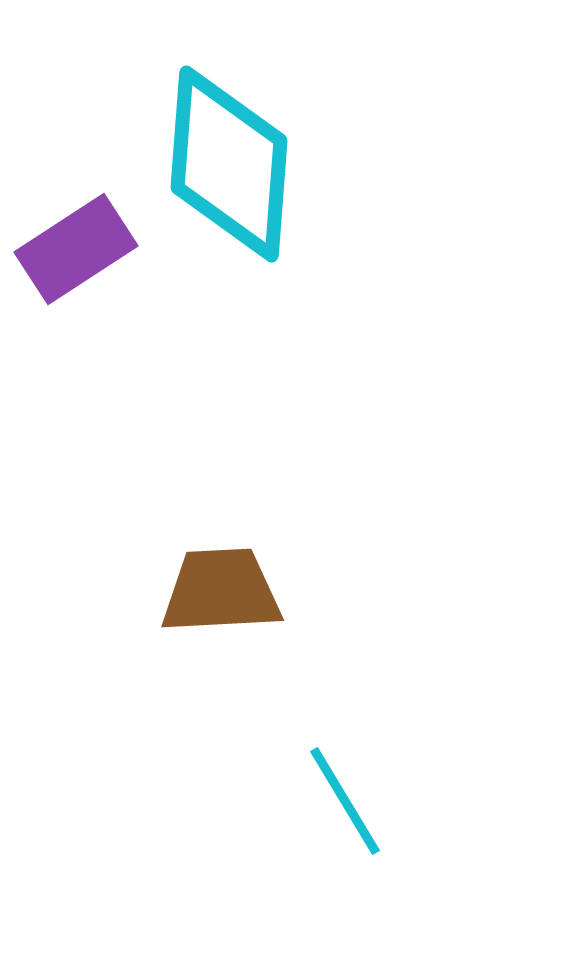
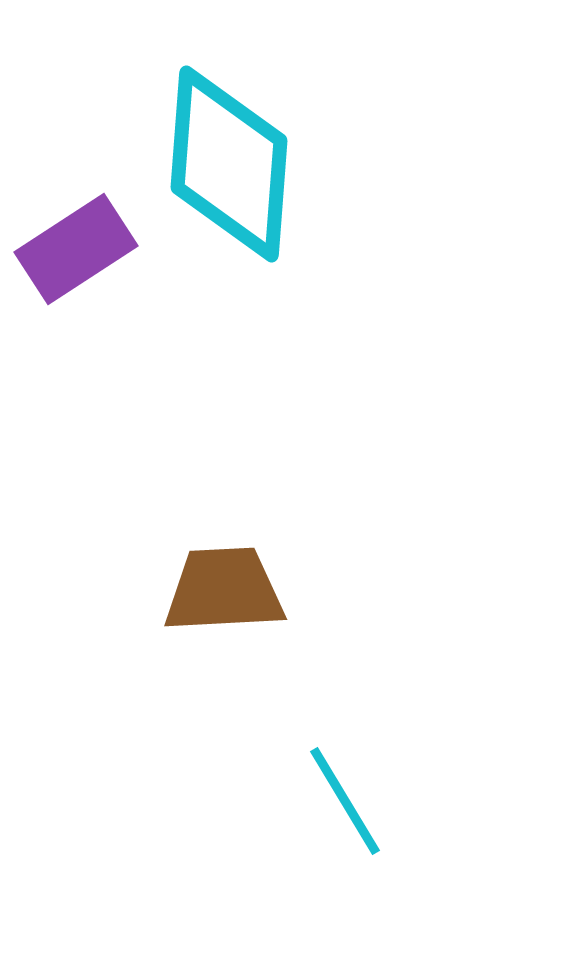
brown trapezoid: moved 3 px right, 1 px up
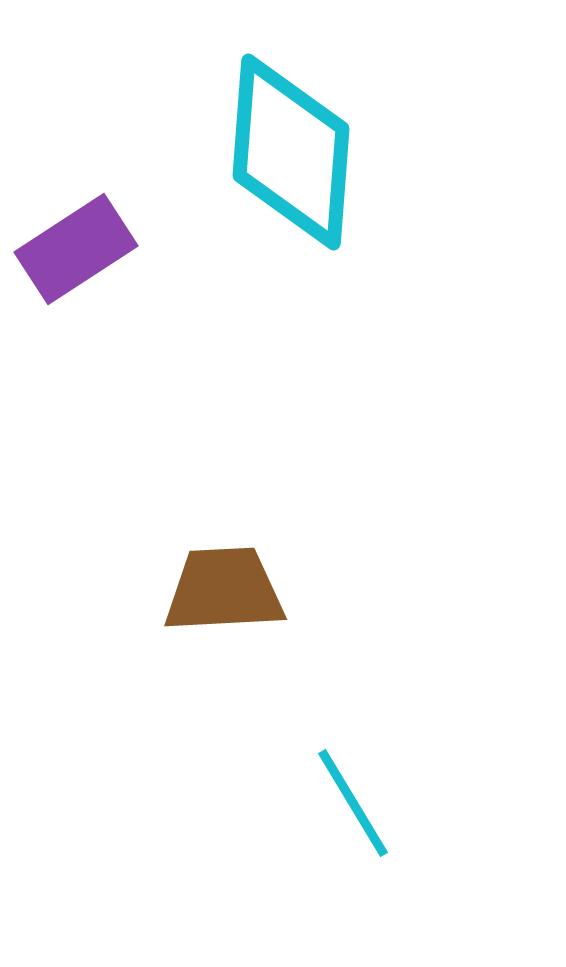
cyan diamond: moved 62 px right, 12 px up
cyan line: moved 8 px right, 2 px down
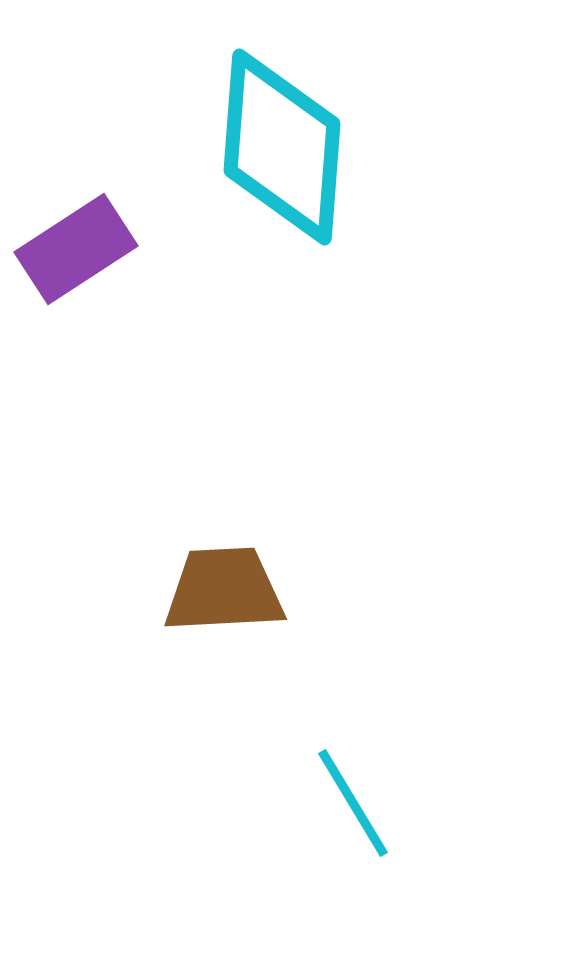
cyan diamond: moved 9 px left, 5 px up
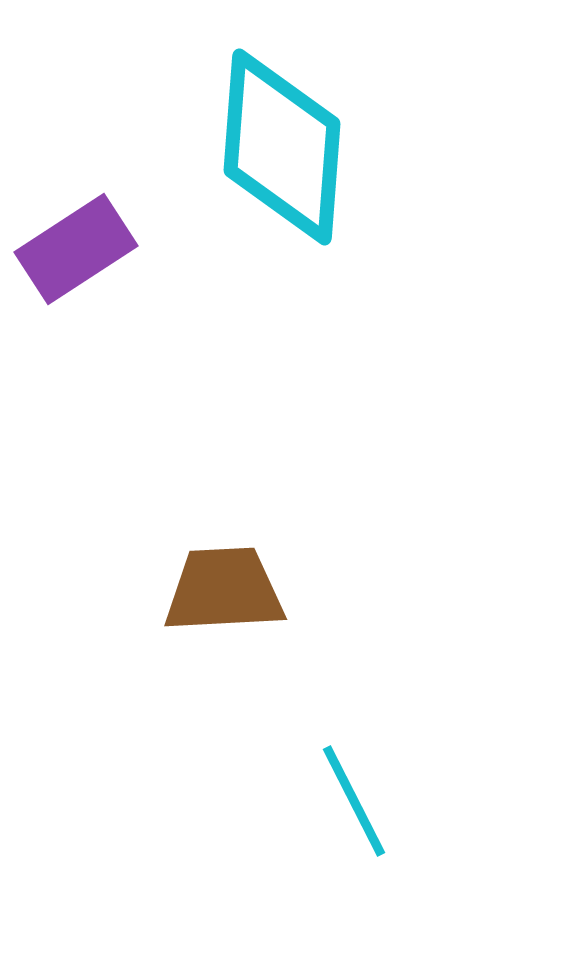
cyan line: moved 1 px right, 2 px up; rotated 4 degrees clockwise
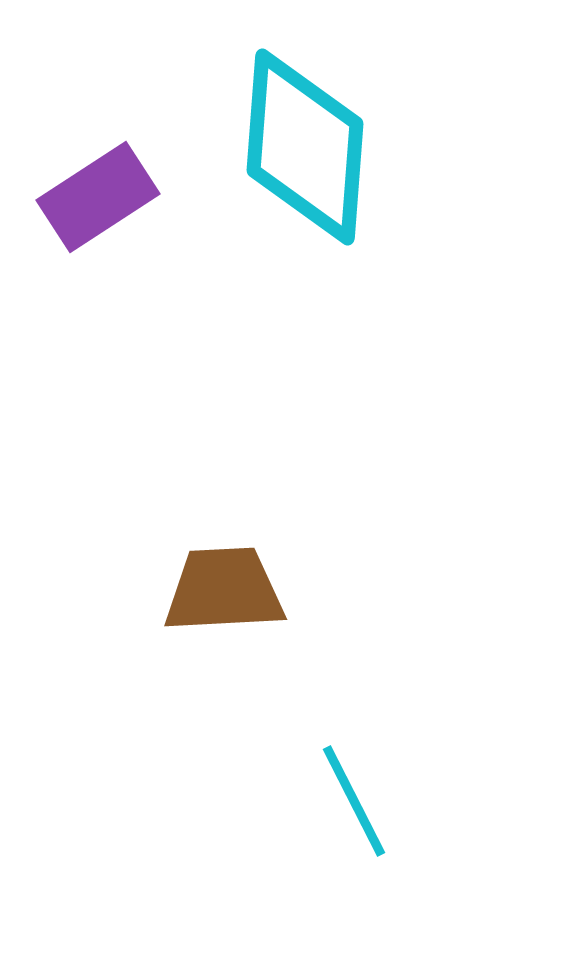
cyan diamond: moved 23 px right
purple rectangle: moved 22 px right, 52 px up
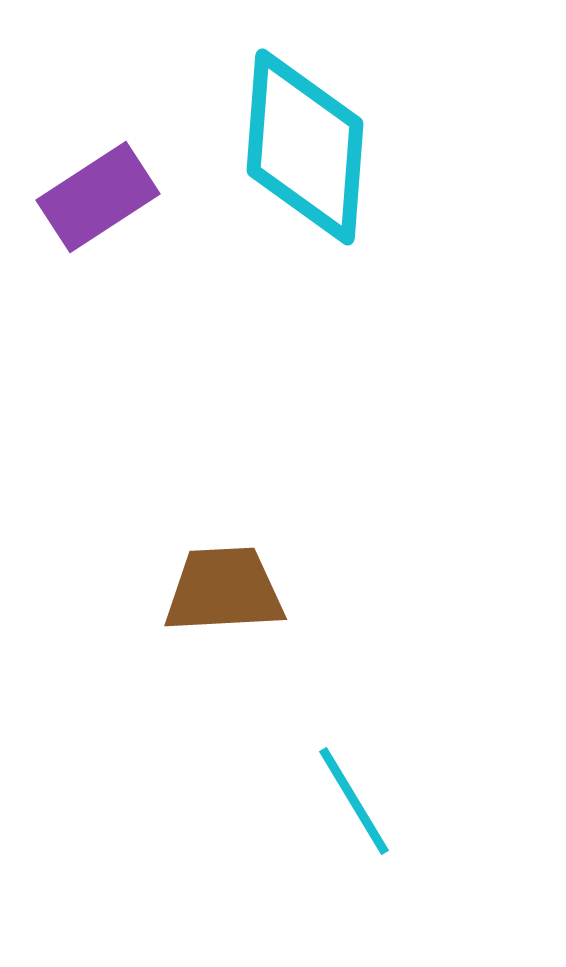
cyan line: rotated 4 degrees counterclockwise
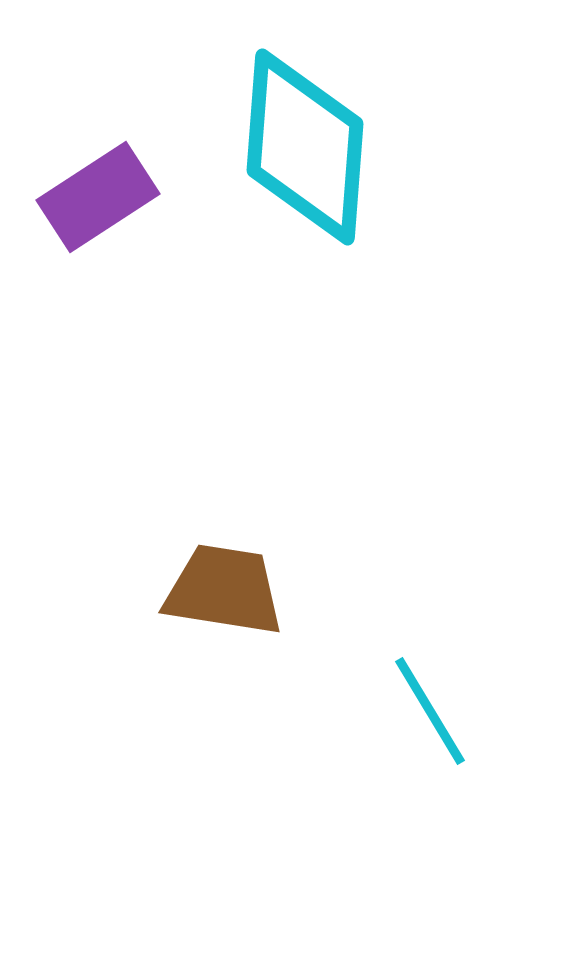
brown trapezoid: rotated 12 degrees clockwise
cyan line: moved 76 px right, 90 px up
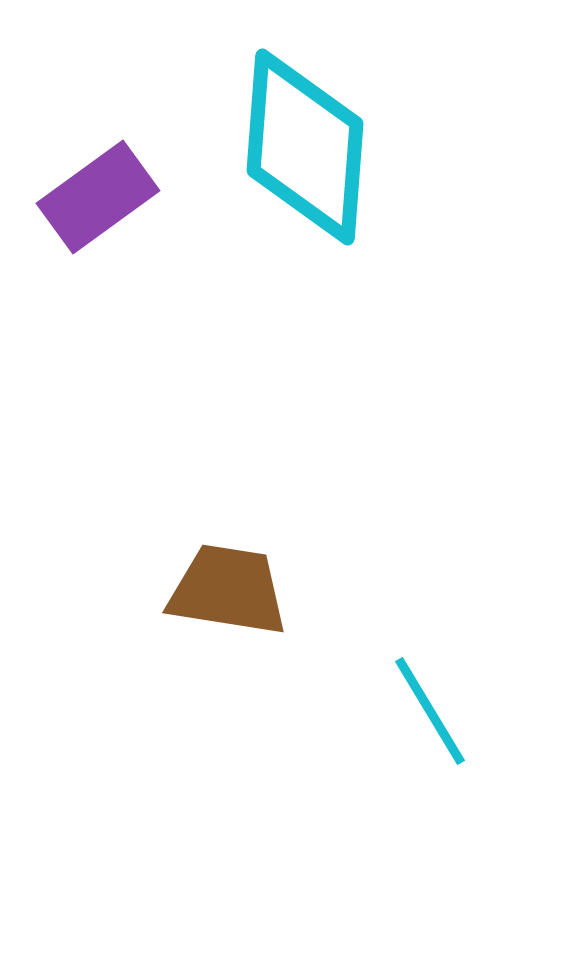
purple rectangle: rotated 3 degrees counterclockwise
brown trapezoid: moved 4 px right
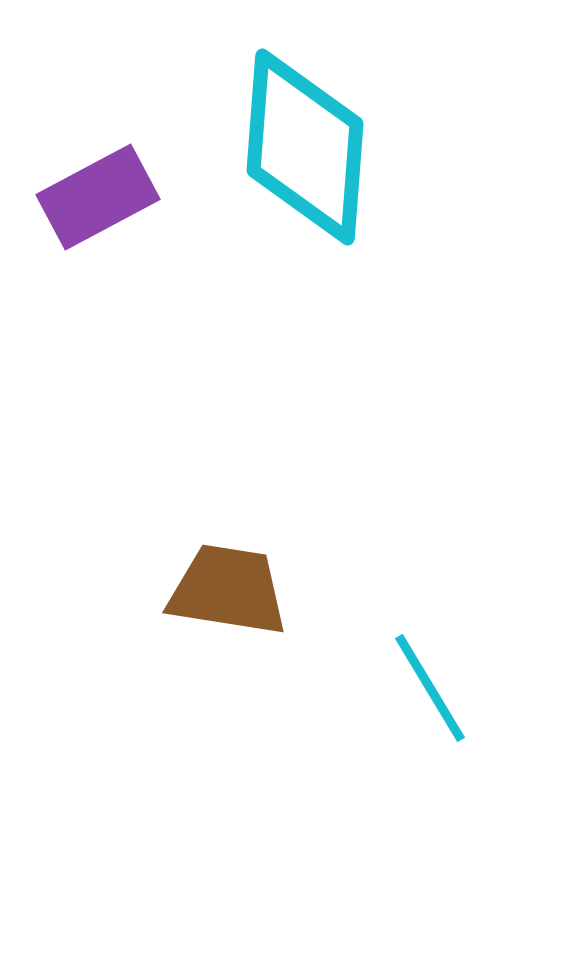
purple rectangle: rotated 8 degrees clockwise
cyan line: moved 23 px up
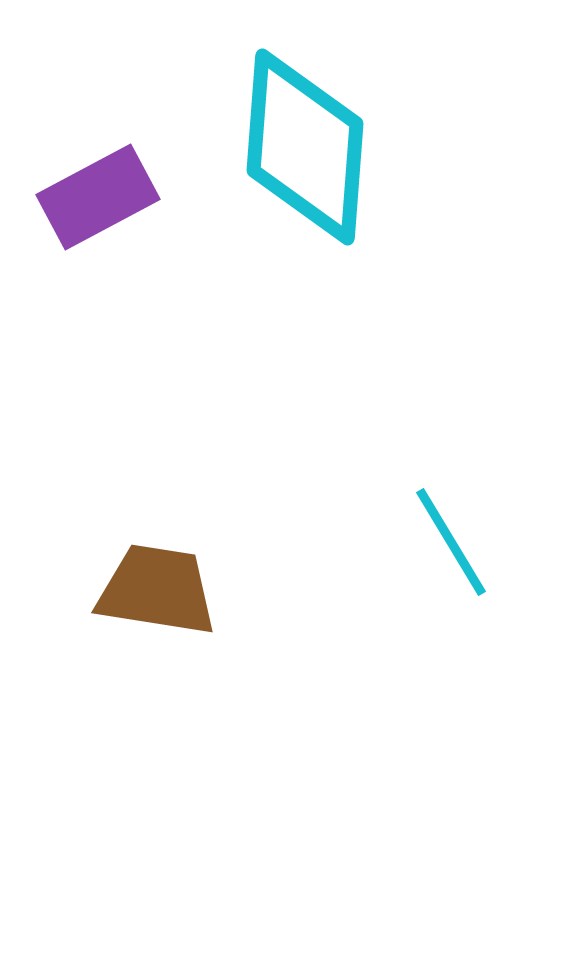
brown trapezoid: moved 71 px left
cyan line: moved 21 px right, 146 px up
